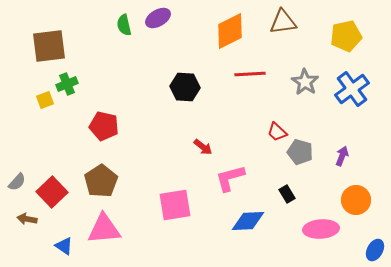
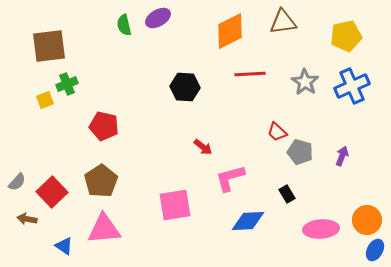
blue cross: moved 3 px up; rotated 12 degrees clockwise
orange circle: moved 11 px right, 20 px down
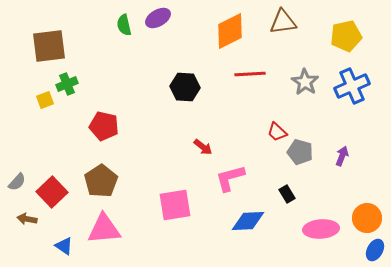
orange circle: moved 2 px up
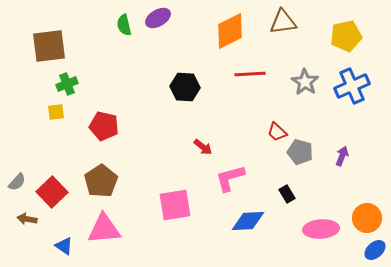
yellow square: moved 11 px right, 12 px down; rotated 12 degrees clockwise
blue ellipse: rotated 20 degrees clockwise
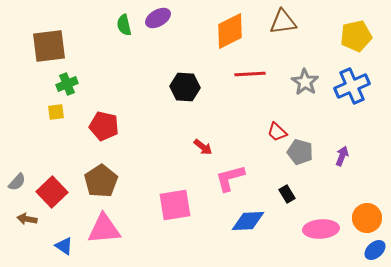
yellow pentagon: moved 10 px right
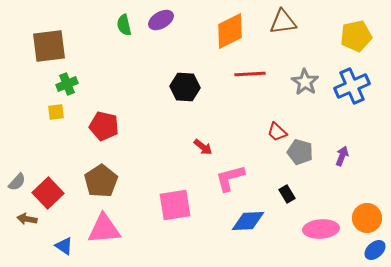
purple ellipse: moved 3 px right, 2 px down
red square: moved 4 px left, 1 px down
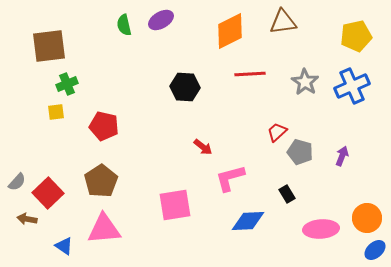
red trapezoid: rotated 95 degrees clockwise
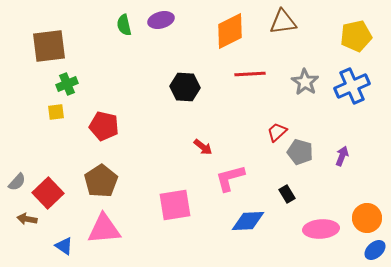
purple ellipse: rotated 15 degrees clockwise
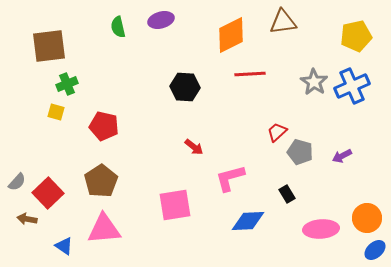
green semicircle: moved 6 px left, 2 px down
orange diamond: moved 1 px right, 4 px down
gray star: moved 9 px right
yellow square: rotated 24 degrees clockwise
red arrow: moved 9 px left
purple arrow: rotated 138 degrees counterclockwise
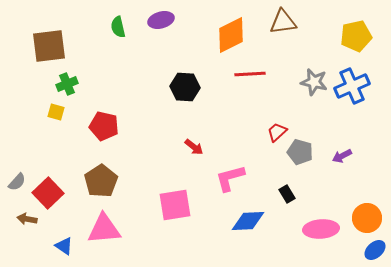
gray star: rotated 20 degrees counterclockwise
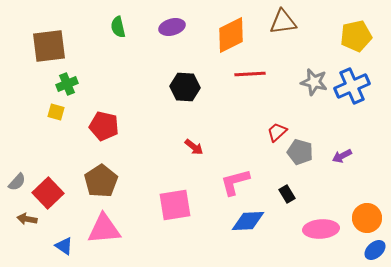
purple ellipse: moved 11 px right, 7 px down
pink L-shape: moved 5 px right, 4 px down
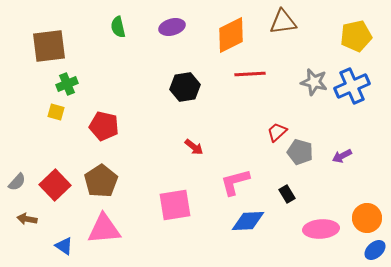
black hexagon: rotated 12 degrees counterclockwise
red square: moved 7 px right, 8 px up
